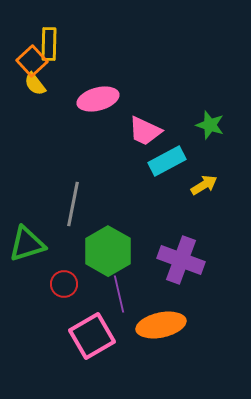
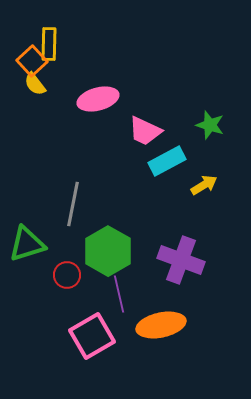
red circle: moved 3 px right, 9 px up
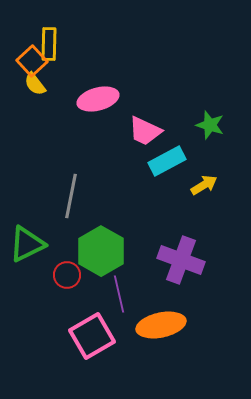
gray line: moved 2 px left, 8 px up
green triangle: rotated 9 degrees counterclockwise
green hexagon: moved 7 px left
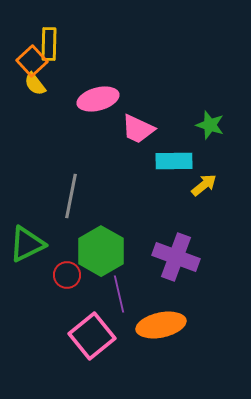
pink trapezoid: moved 7 px left, 2 px up
cyan rectangle: moved 7 px right; rotated 27 degrees clockwise
yellow arrow: rotated 8 degrees counterclockwise
purple cross: moved 5 px left, 3 px up
pink square: rotated 9 degrees counterclockwise
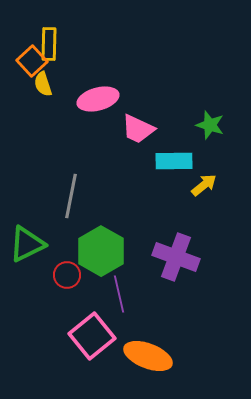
yellow semicircle: moved 8 px right; rotated 20 degrees clockwise
orange ellipse: moved 13 px left, 31 px down; rotated 33 degrees clockwise
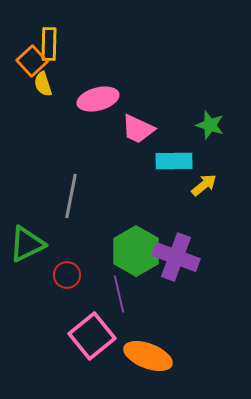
green hexagon: moved 35 px right
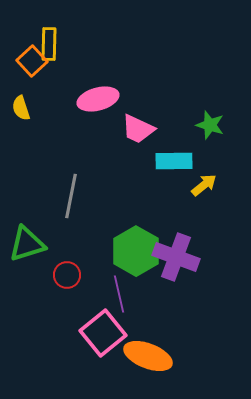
yellow semicircle: moved 22 px left, 24 px down
green triangle: rotated 9 degrees clockwise
pink square: moved 11 px right, 3 px up
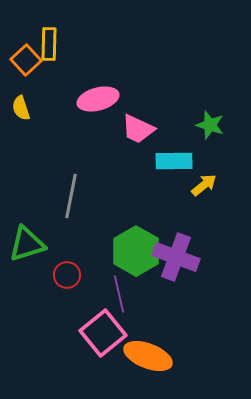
orange square: moved 6 px left, 1 px up
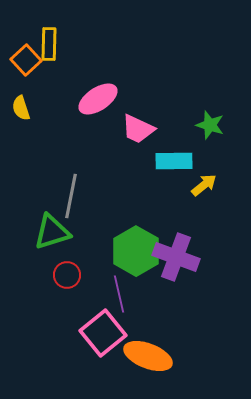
pink ellipse: rotated 18 degrees counterclockwise
green triangle: moved 25 px right, 12 px up
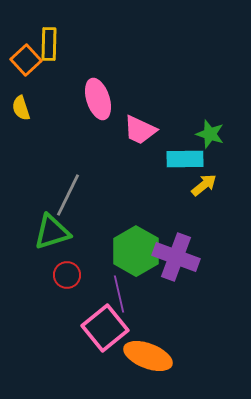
pink ellipse: rotated 75 degrees counterclockwise
green star: moved 9 px down
pink trapezoid: moved 2 px right, 1 px down
cyan rectangle: moved 11 px right, 2 px up
gray line: moved 3 px left, 1 px up; rotated 15 degrees clockwise
pink square: moved 2 px right, 5 px up
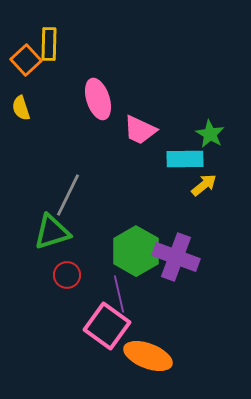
green star: rotated 12 degrees clockwise
pink square: moved 2 px right, 2 px up; rotated 15 degrees counterclockwise
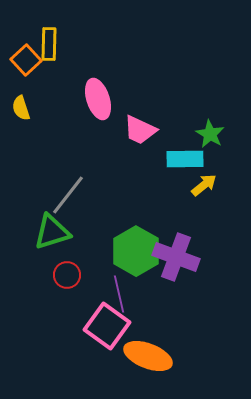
gray line: rotated 12 degrees clockwise
